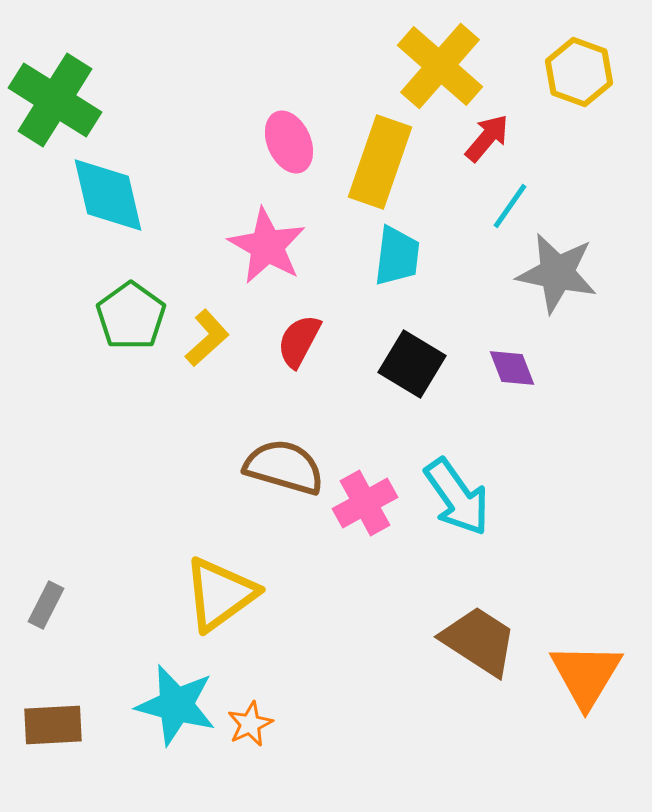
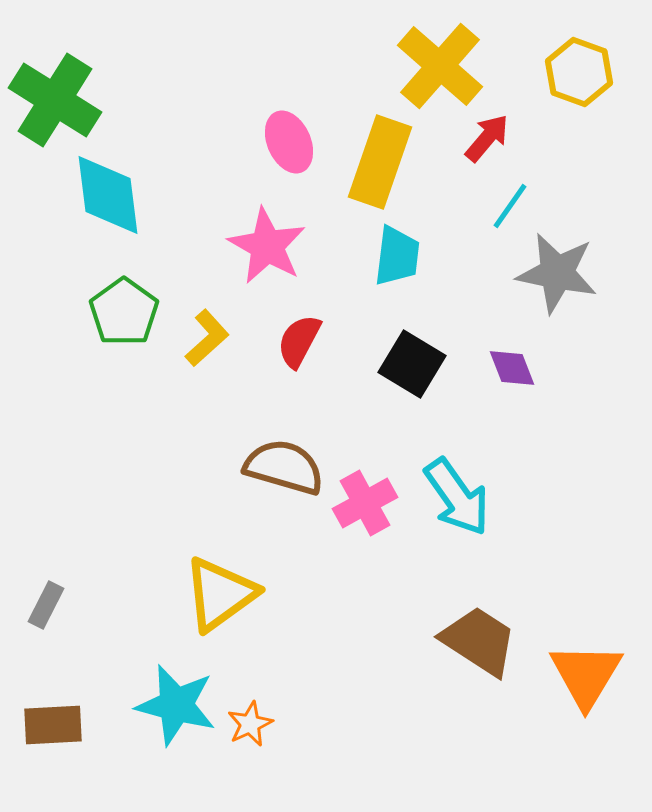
cyan diamond: rotated 6 degrees clockwise
green pentagon: moved 7 px left, 4 px up
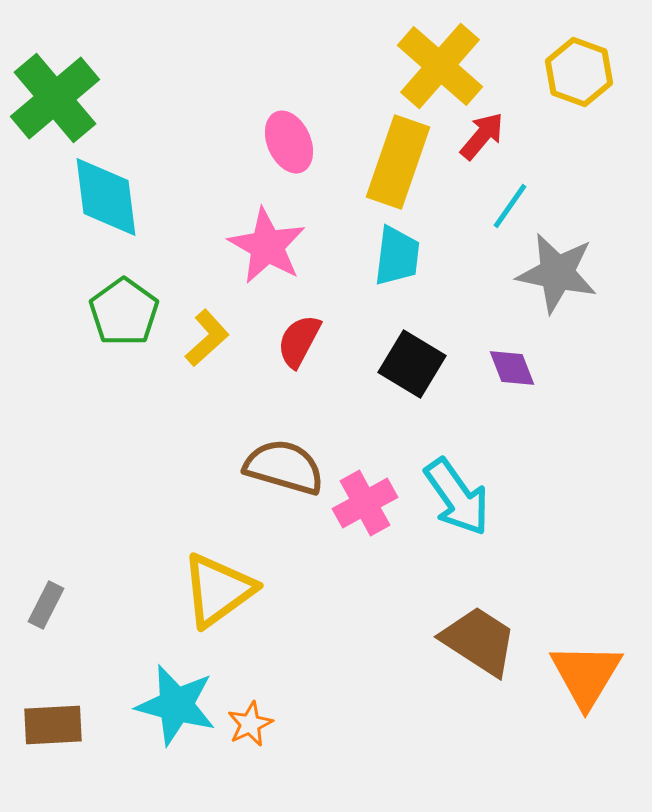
green cross: moved 2 px up; rotated 18 degrees clockwise
red arrow: moved 5 px left, 2 px up
yellow rectangle: moved 18 px right
cyan diamond: moved 2 px left, 2 px down
yellow triangle: moved 2 px left, 4 px up
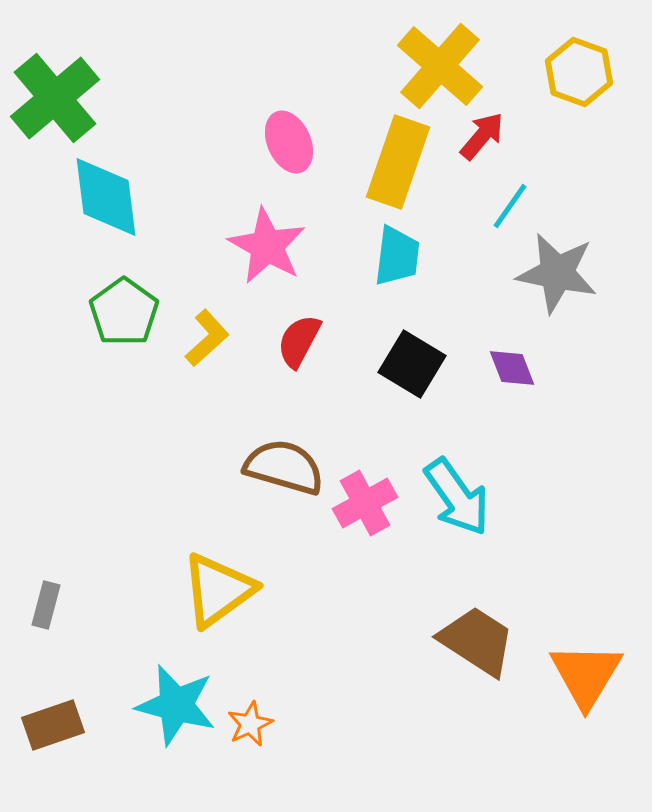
gray rectangle: rotated 12 degrees counterclockwise
brown trapezoid: moved 2 px left
brown rectangle: rotated 16 degrees counterclockwise
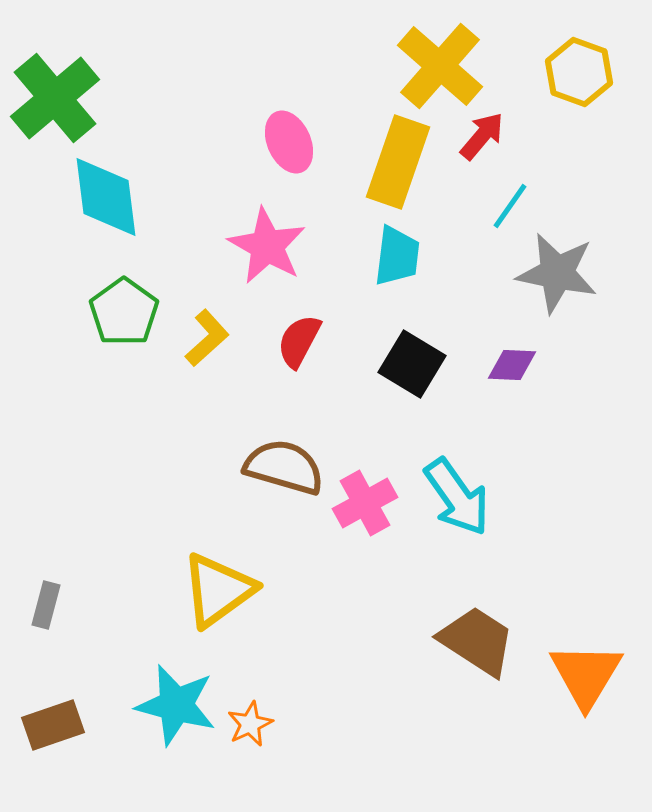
purple diamond: moved 3 px up; rotated 66 degrees counterclockwise
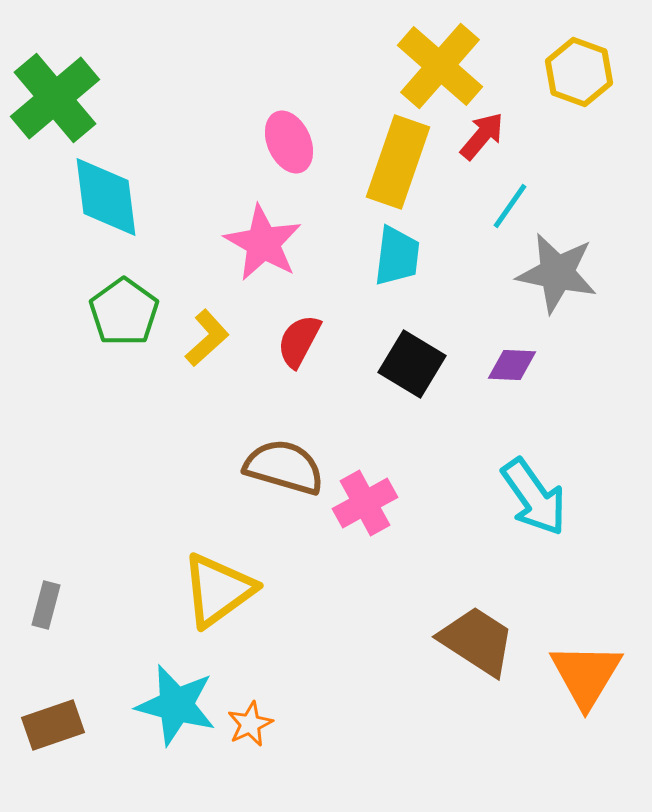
pink star: moved 4 px left, 3 px up
cyan arrow: moved 77 px right
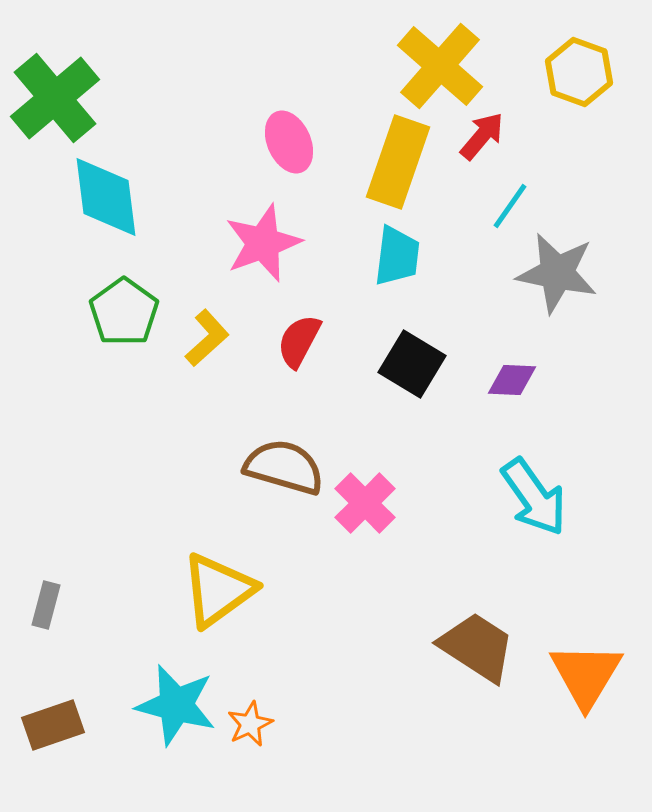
pink star: rotated 22 degrees clockwise
purple diamond: moved 15 px down
pink cross: rotated 16 degrees counterclockwise
brown trapezoid: moved 6 px down
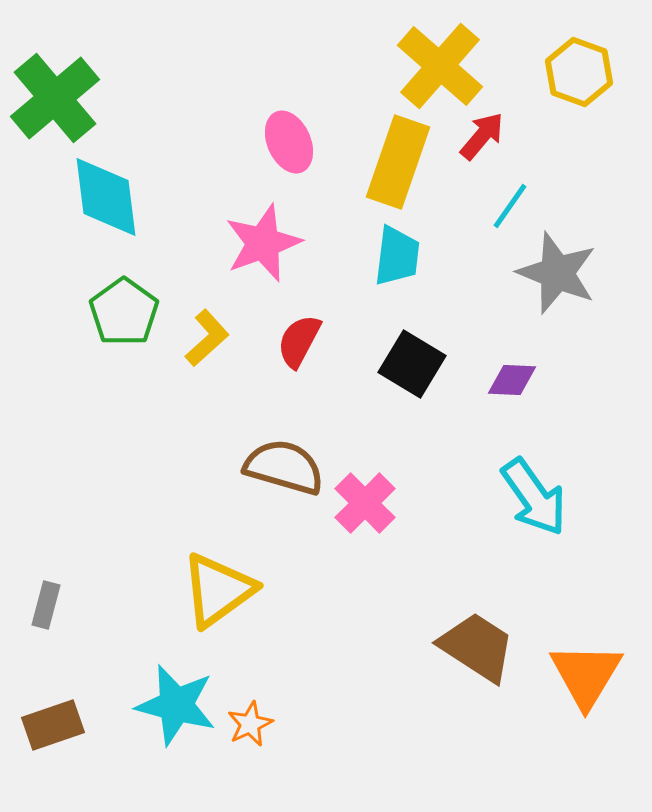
gray star: rotated 10 degrees clockwise
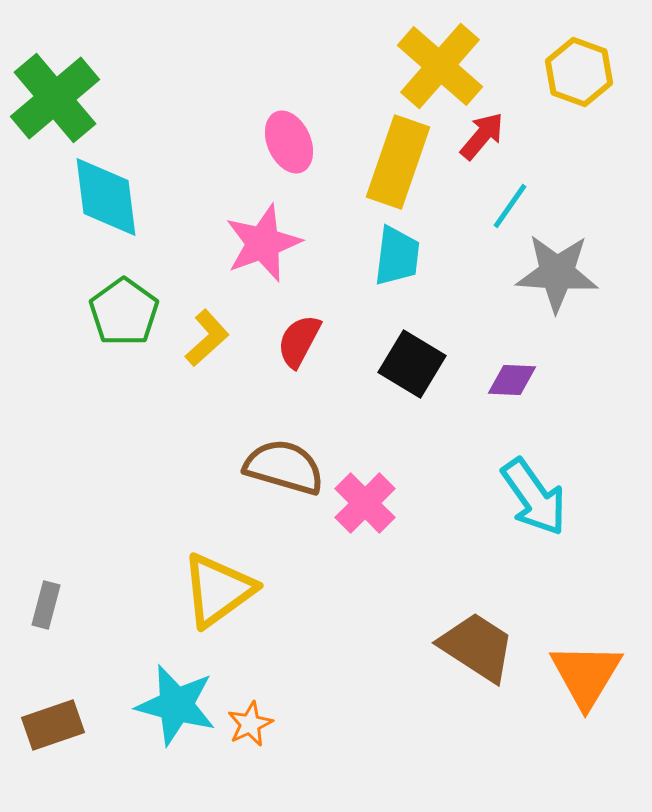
gray star: rotated 18 degrees counterclockwise
